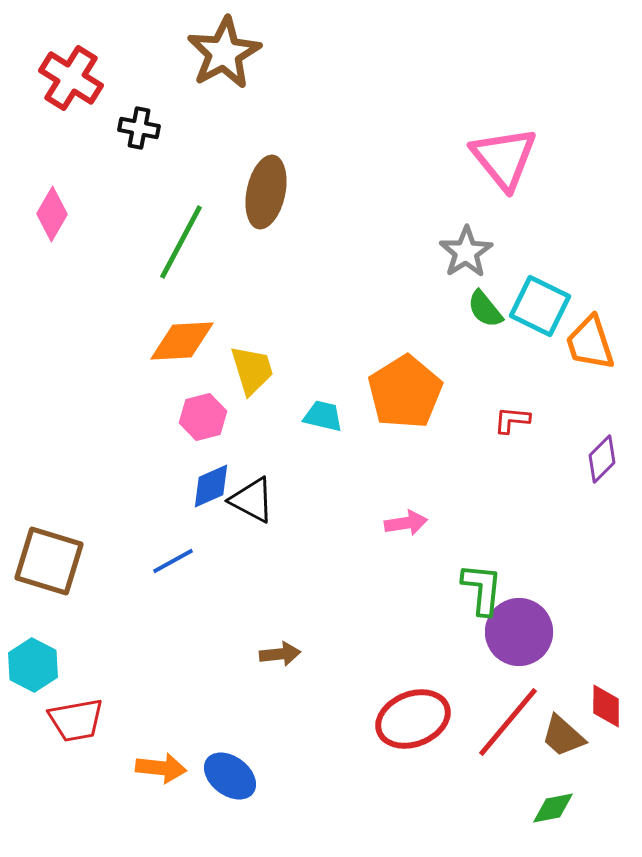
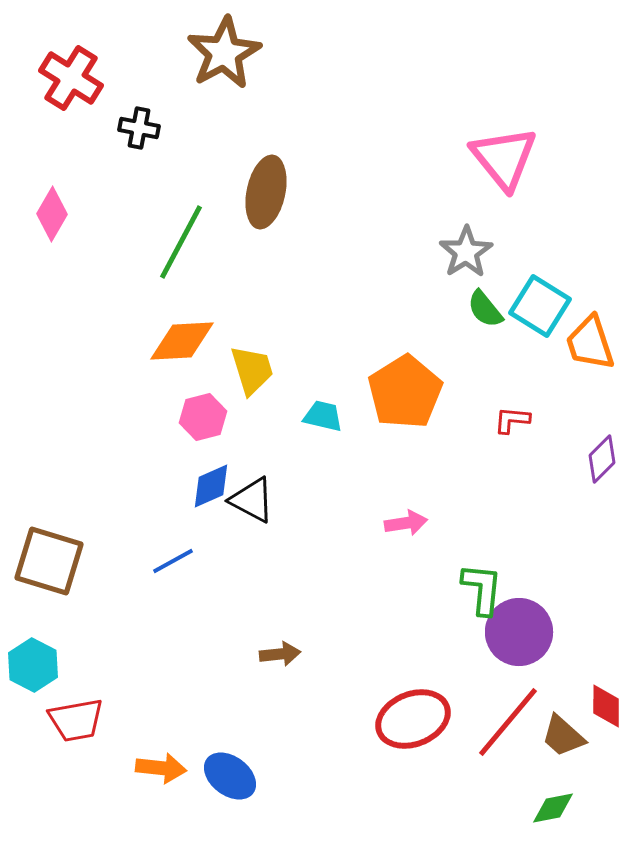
cyan square: rotated 6 degrees clockwise
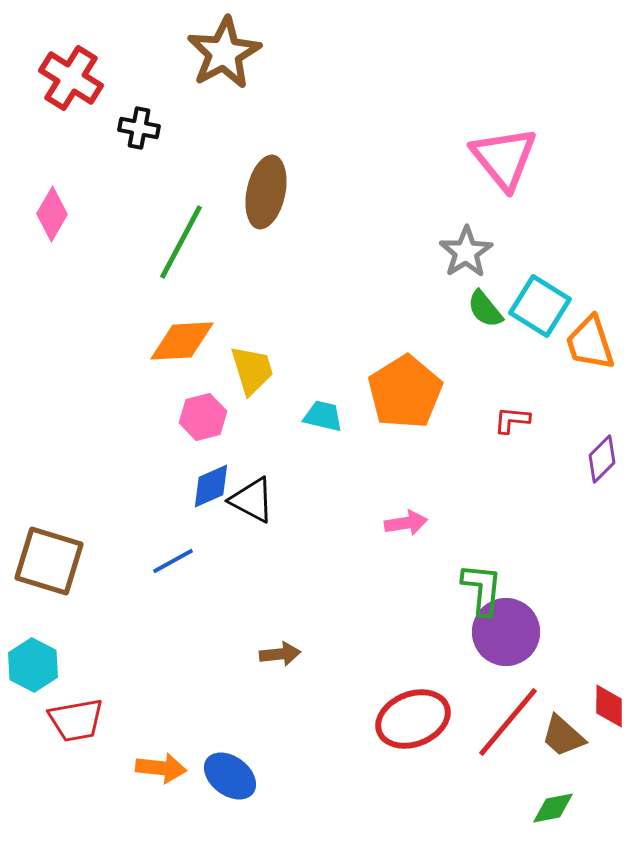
purple circle: moved 13 px left
red diamond: moved 3 px right
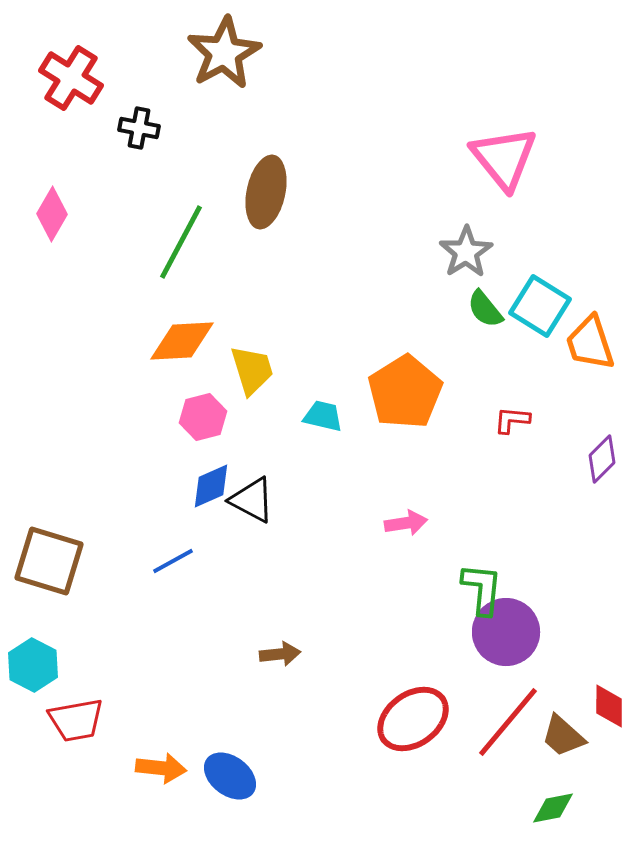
red ellipse: rotated 14 degrees counterclockwise
